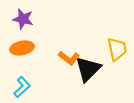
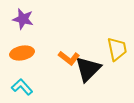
orange ellipse: moved 5 px down
cyan L-shape: rotated 90 degrees counterclockwise
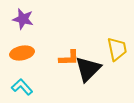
orange L-shape: rotated 40 degrees counterclockwise
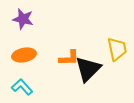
orange ellipse: moved 2 px right, 2 px down
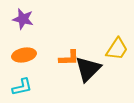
yellow trapezoid: rotated 45 degrees clockwise
cyan L-shape: rotated 120 degrees clockwise
